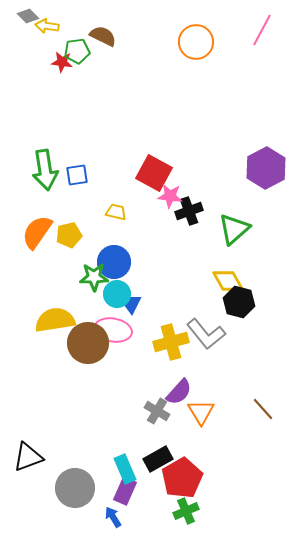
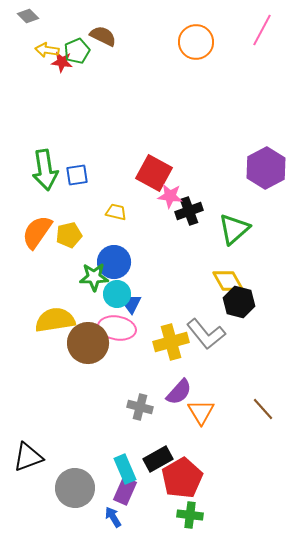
yellow arrow: moved 24 px down
green pentagon: rotated 15 degrees counterclockwise
pink ellipse: moved 4 px right, 2 px up
gray cross: moved 17 px left, 4 px up; rotated 15 degrees counterclockwise
green cross: moved 4 px right, 4 px down; rotated 30 degrees clockwise
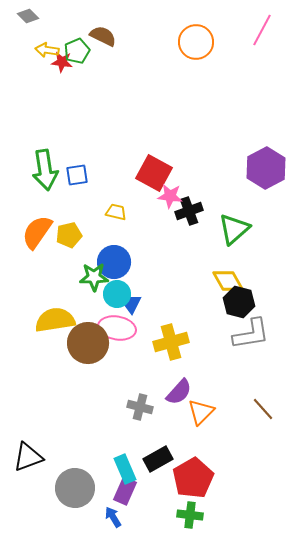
gray L-shape: moved 45 px right; rotated 60 degrees counterclockwise
orange triangle: rotated 16 degrees clockwise
red pentagon: moved 11 px right
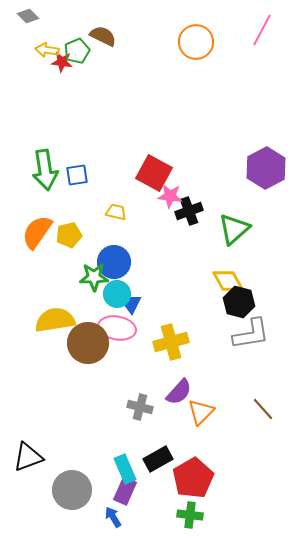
gray circle: moved 3 px left, 2 px down
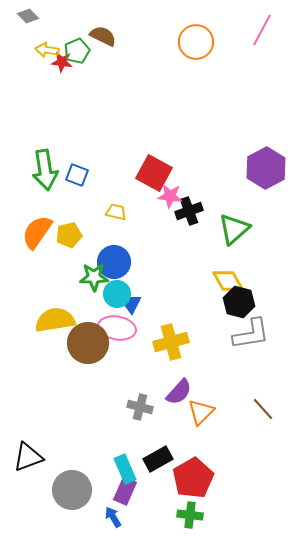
blue square: rotated 30 degrees clockwise
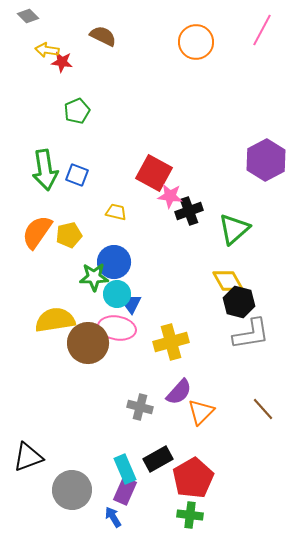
green pentagon: moved 60 px down
purple hexagon: moved 8 px up
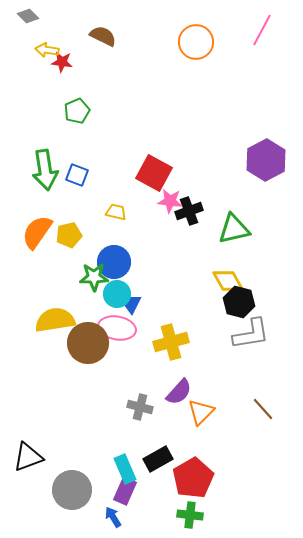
pink star: moved 5 px down
green triangle: rotated 28 degrees clockwise
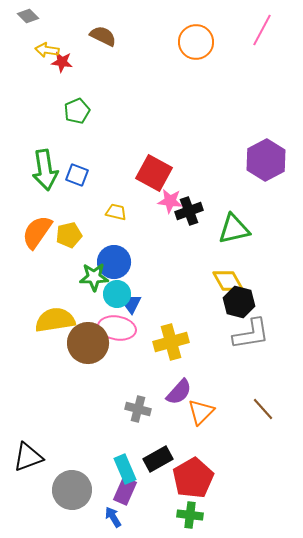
gray cross: moved 2 px left, 2 px down
